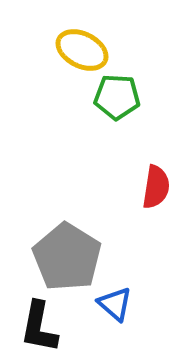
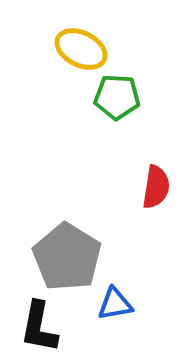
yellow ellipse: moved 1 px left, 1 px up
blue triangle: rotated 51 degrees counterclockwise
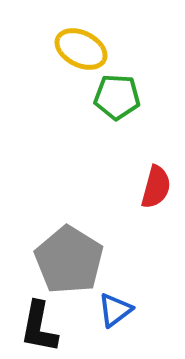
red semicircle: rotated 6 degrees clockwise
gray pentagon: moved 2 px right, 3 px down
blue triangle: moved 6 px down; rotated 27 degrees counterclockwise
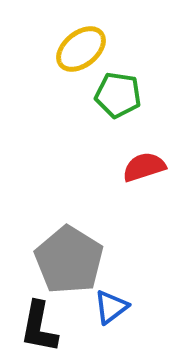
yellow ellipse: rotated 66 degrees counterclockwise
green pentagon: moved 1 px right, 2 px up; rotated 6 degrees clockwise
red semicircle: moved 12 px left, 20 px up; rotated 123 degrees counterclockwise
blue triangle: moved 4 px left, 3 px up
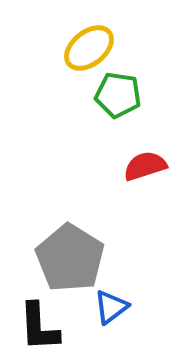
yellow ellipse: moved 8 px right, 1 px up
red semicircle: moved 1 px right, 1 px up
gray pentagon: moved 1 px right, 2 px up
black L-shape: rotated 14 degrees counterclockwise
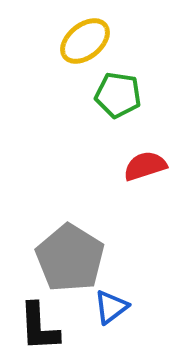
yellow ellipse: moved 4 px left, 7 px up
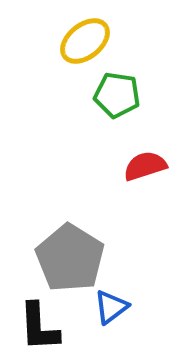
green pentagon: moved 1 px left
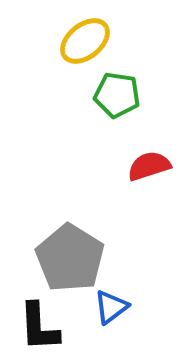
red semicircle: moved 4 px right
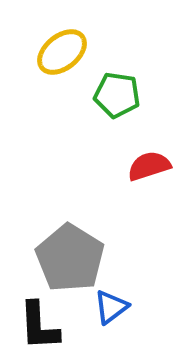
yellow ellipse: moved 23 px left, 11 px down
black L-shape: moved 1 px up
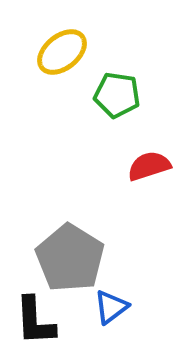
black L-shape: moved 4 px left, 5 px up
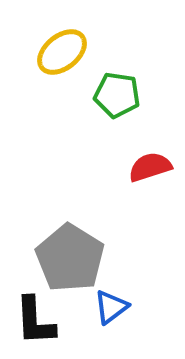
red semicircle: moved 1 px right, 1 px down
